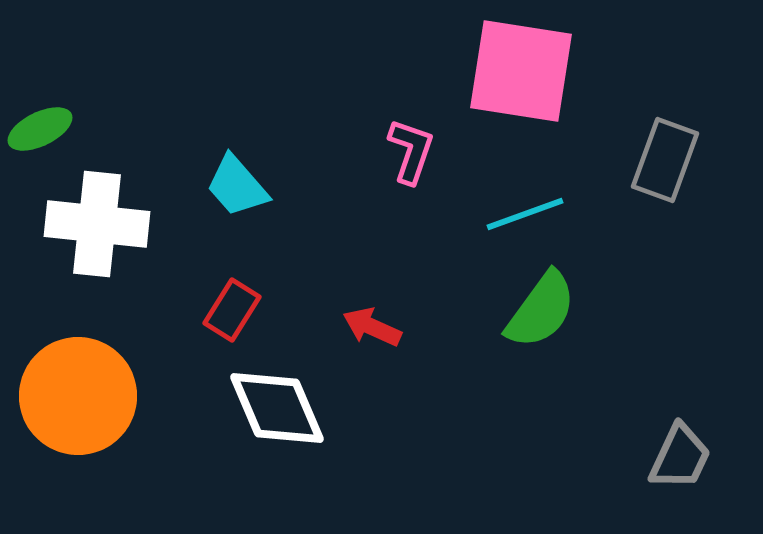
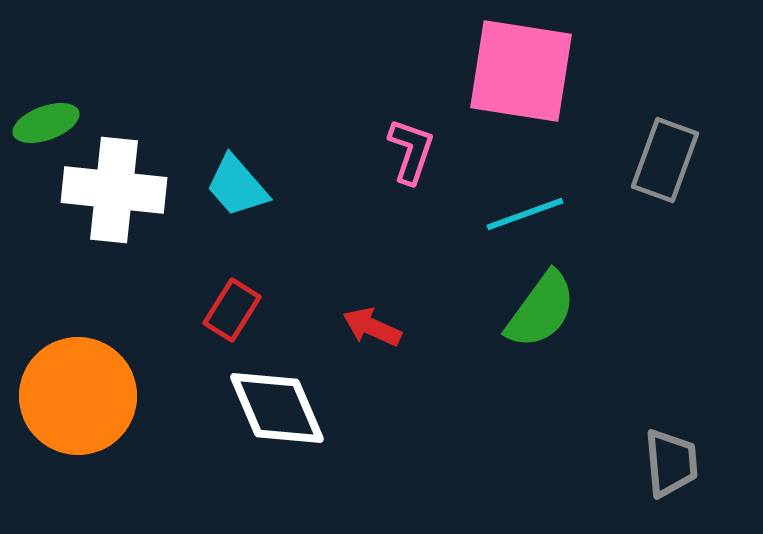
green ellipse: moved 6 px right, 6 px up; rotated 6 degrees clockwise
white cross: moved 17 px right, 34 px up
gray trapezoid: moved 9 px left, 6 px down; rotated 30 degrees counterclockwise
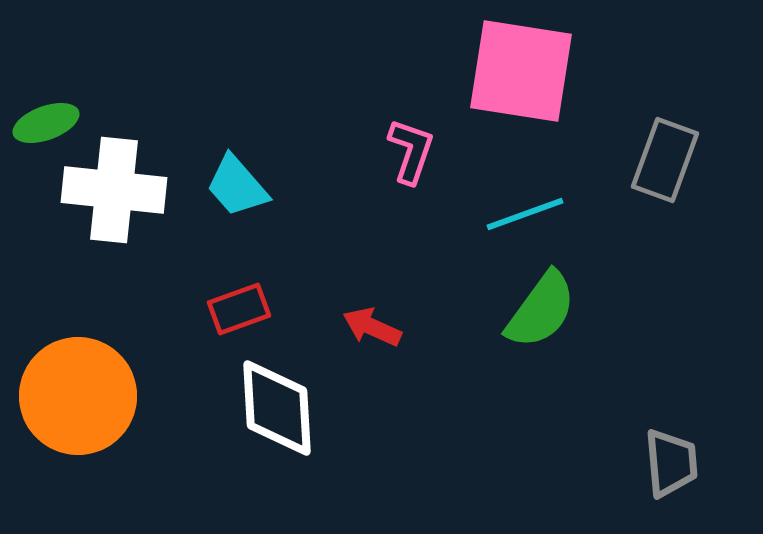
red rectangle: moved 7 px right, 1 px up; rotated 38 degrees clockwise
white diamond: rotated 20 degrees clockwise
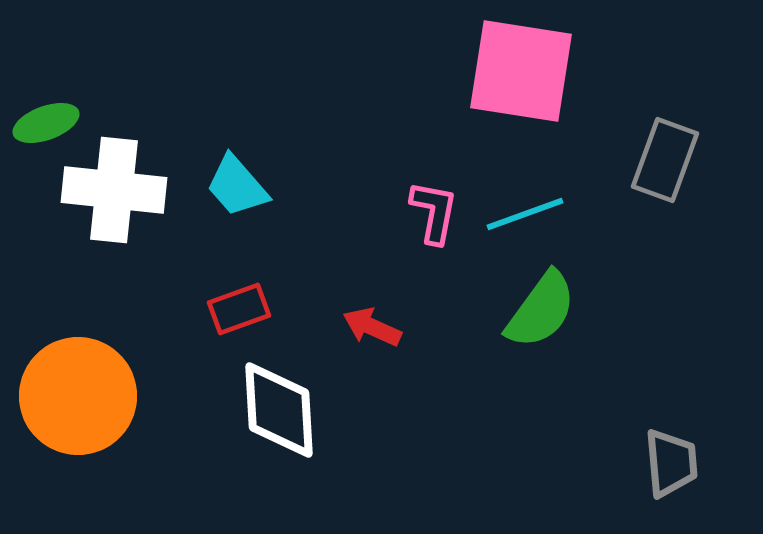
pink L-shape: moved 23 px right, 61 px down; rotated 8 degrees counterclockwise
white diamond: moved 2 px right, 2 px down
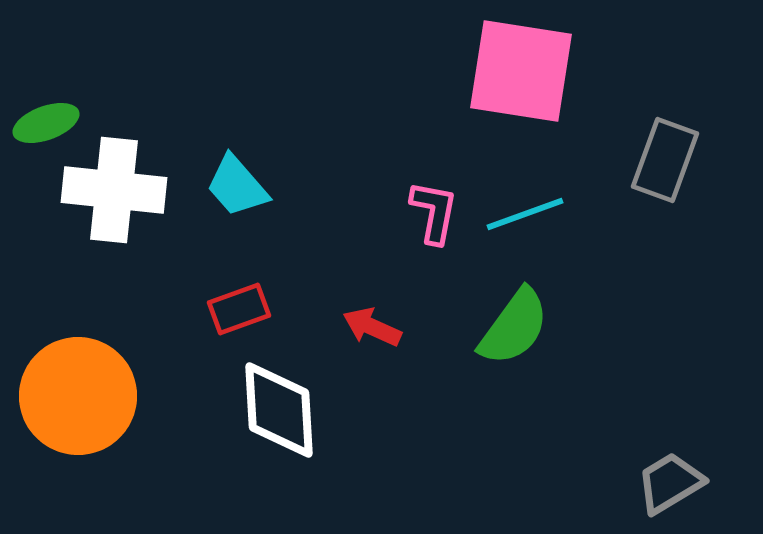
green semicircle: moved 27 px left, 17 px down
gray trapezoid: moved 1 px left, 20 px down; rotated 116 degrees counterclockwise
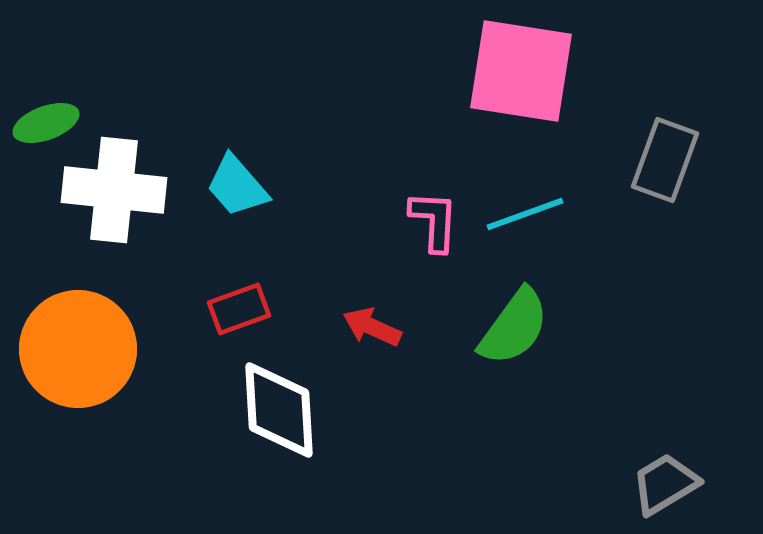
pink L-shape: moved 9 px down; rotated 8 degrees counterclockwise
orange circle: moved 47 px up
gray trapezoid: moved 5 px left, 1 px down
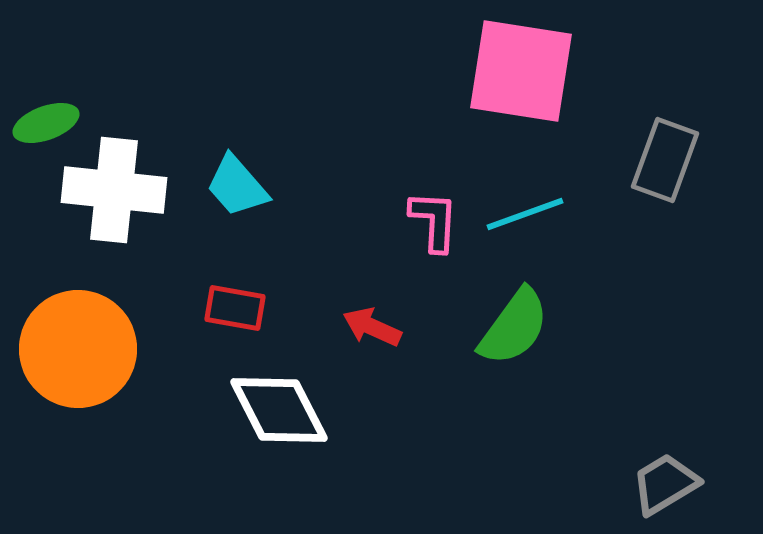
red rectangle: moved 4 px left, 1 px up; rotated 30 degrees clockwise
white diamond: rotated 24 degrees counterclockwise
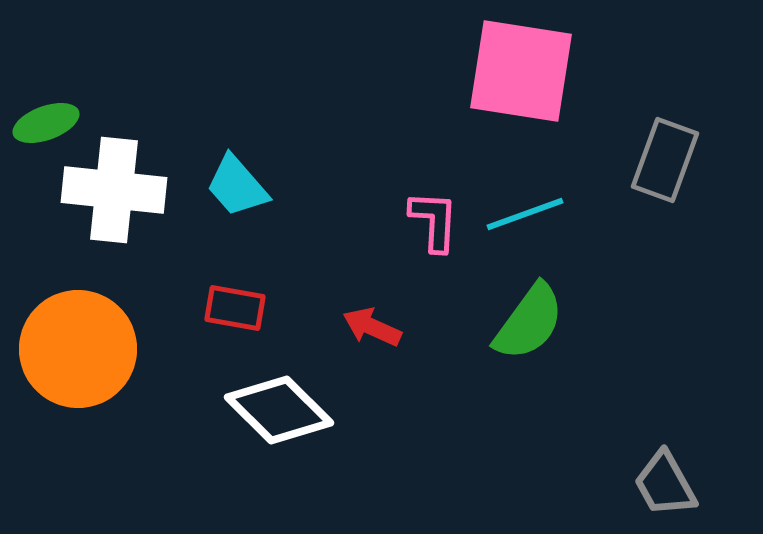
green semicircle: moved 15 px right, 5 px up
white diamond: rotated 18 degrees counterclockwise
gray trapezoid: rotated 88 degrees counterclockwise
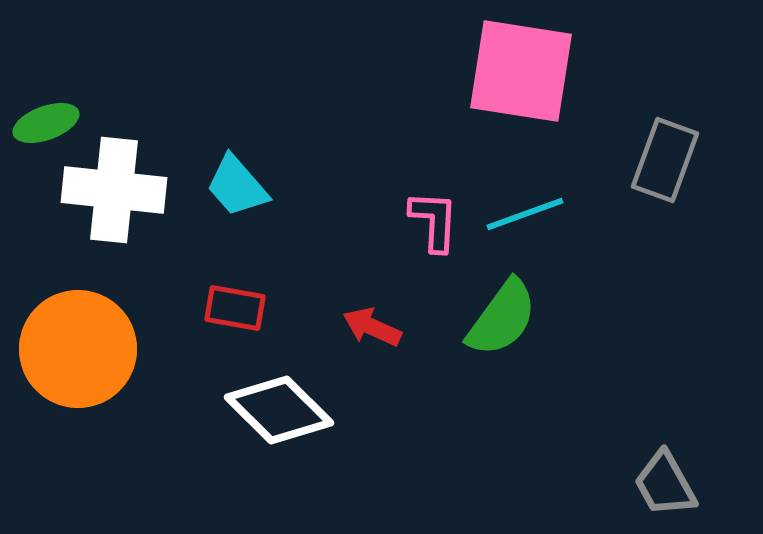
green semicircle: moved 27 px left, 4 px up
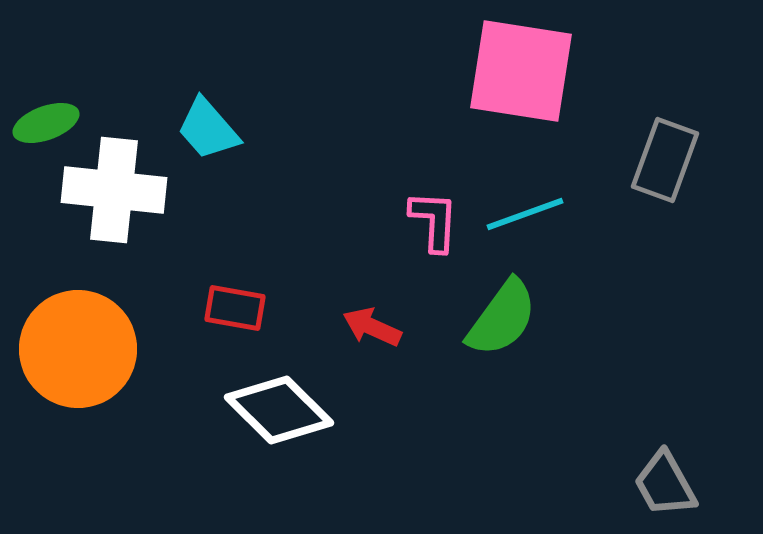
cyan trapezoid: moved 29 px left, 57 px up
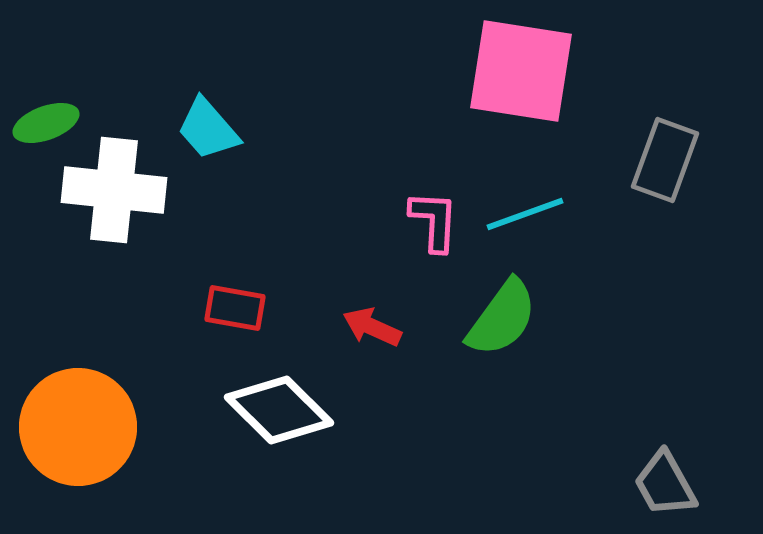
orange circle: moved 78 px down
